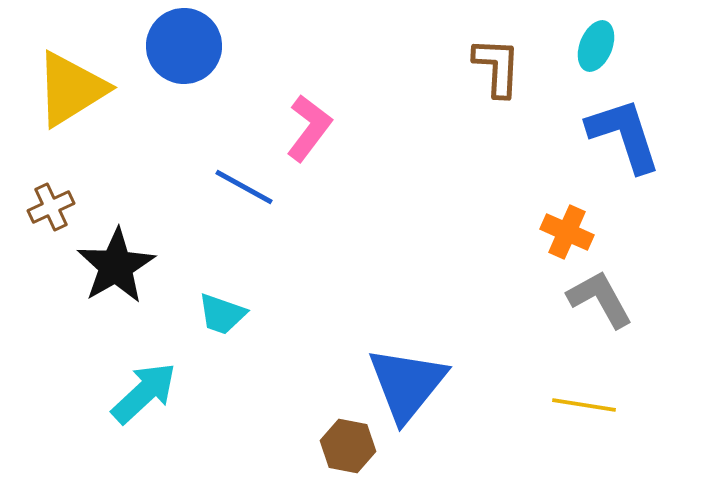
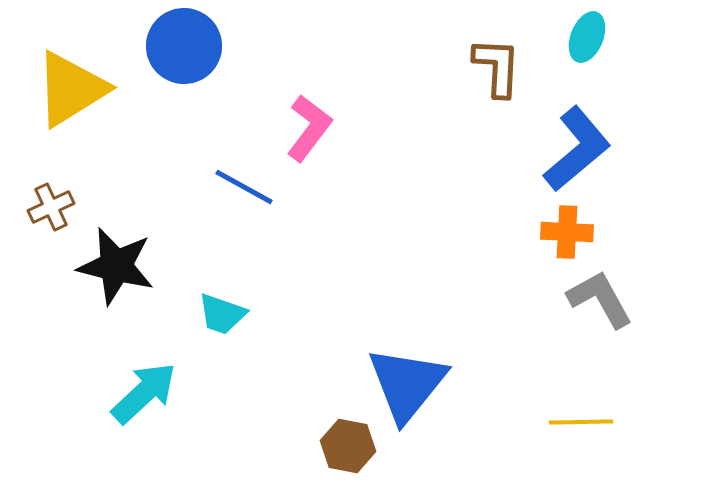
cyan ellipse: moved 9 px left, 9 px up
blue L-shape: moved 47 px left, 14 px down; rotated 68 degrees clockwise
orange cross: rotated 21 degrees counterclockwise
black star: rotated 28 degrees counterclockwise
yellow line: moved 3 px left, 17 px down; rotated 10 degrees counterclockwise
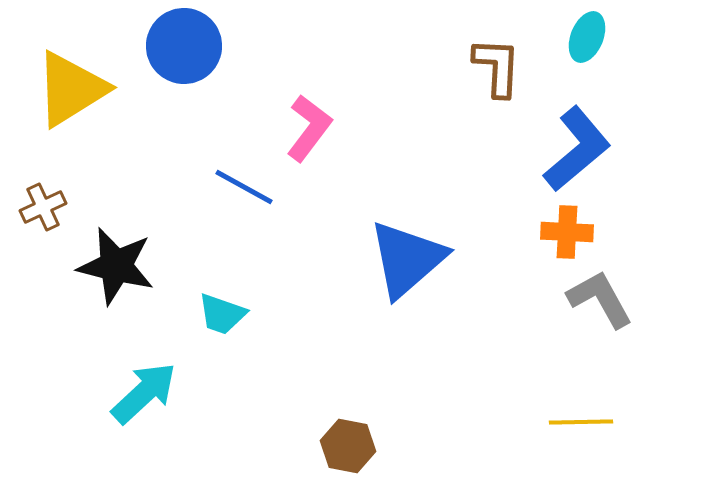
brown cross: moved 8 px left
blue triangle: moved 125 px up; rotated 10 degrees clockwise
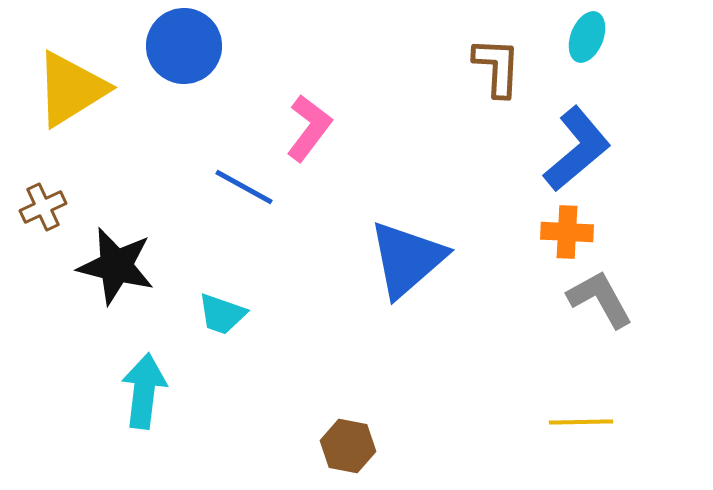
cyan arrow: moved 2 px up; rotated 40 degrees counterclockwise
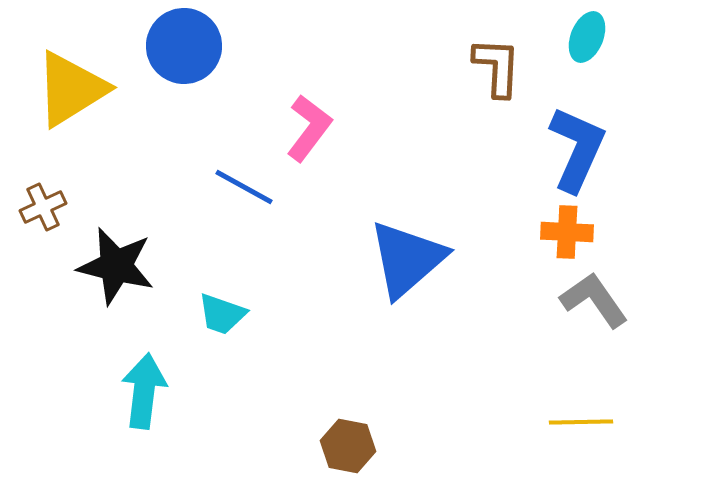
blue L-shape: rotated 26 degrees counterclockwise
gray L-shape: moved 6 px left, 1 px down; rotated 6 degrees counterclockwise
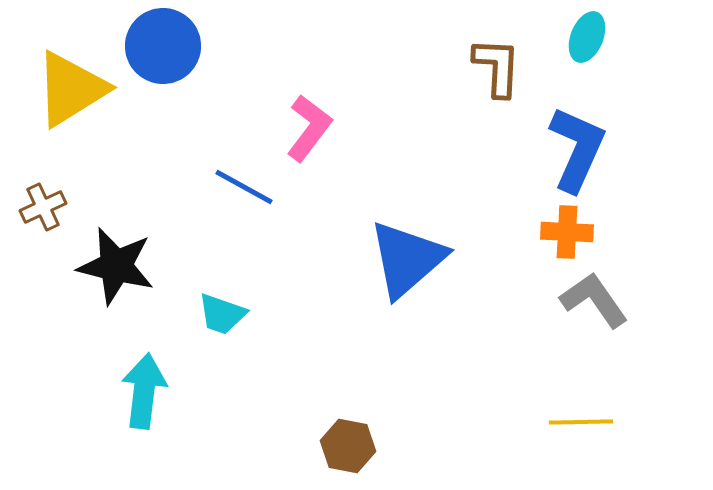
blue circle: moved 21 px left
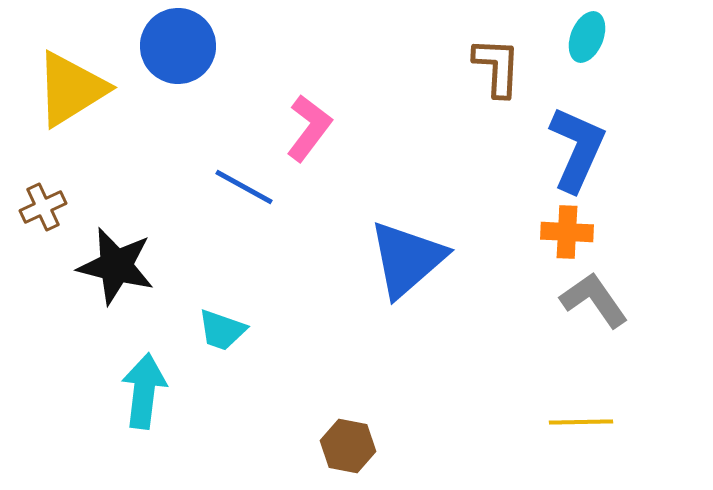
blue circle: moved 15 px right
cyan trapezoid: moved 16 px down
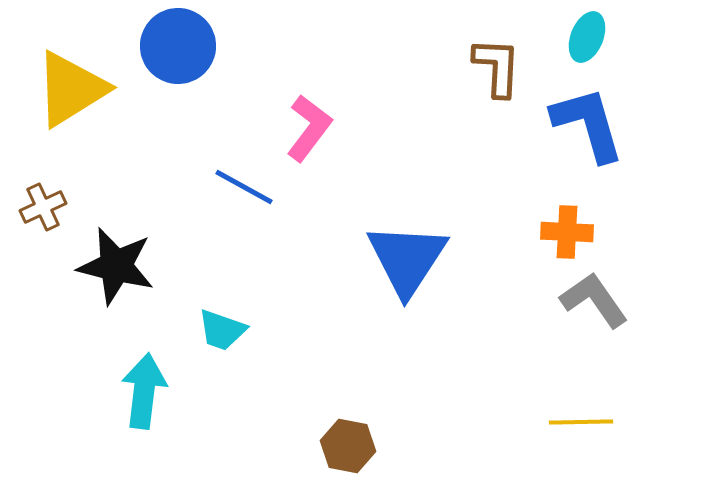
blue L-shape: moved 11 px right, 25 px up; rotated 40 degrees counterclockwise
blue triangle: rotated 16 degrees counterclockwise
